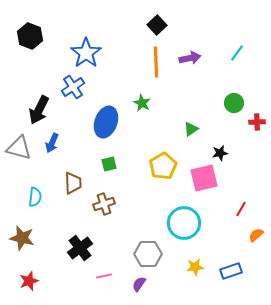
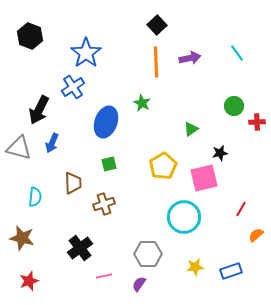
cyan line: rotated 72 degrees counterclockwise
green circle: moved 3 px down
cyan circle: moved 6 px up
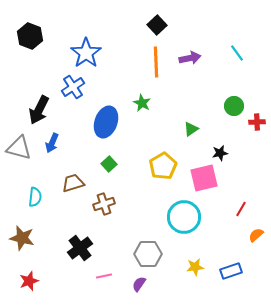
green square: rotated 28 degrees counterclockwise
brown trapezoid: rotated 105 degrees counterclockwise
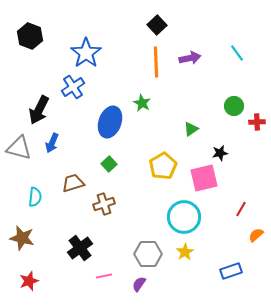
blue ellipse: moved 4 px right
yellow star: moved 10 px left, 15 px up; rotated 24 degrees counterclockwise
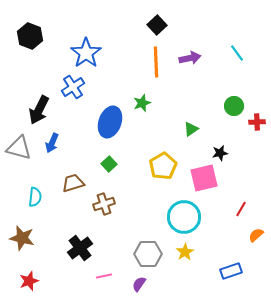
green star: rotated 24 degrees clockwise
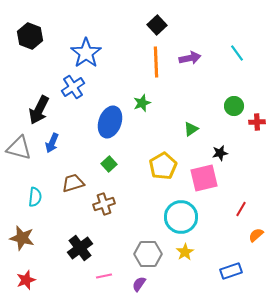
cyan circle: moved 3 px left
red star: moved 3 px left, 1 px up
